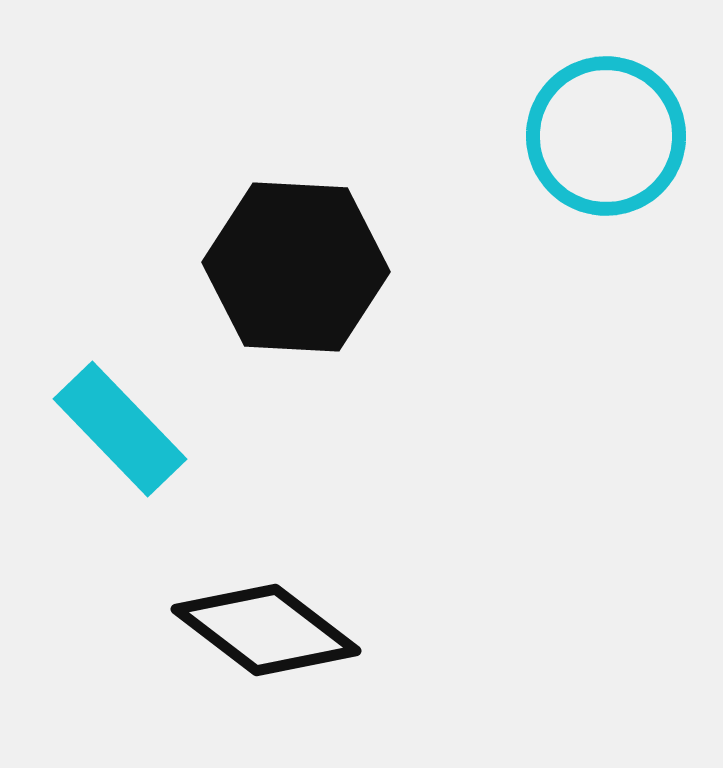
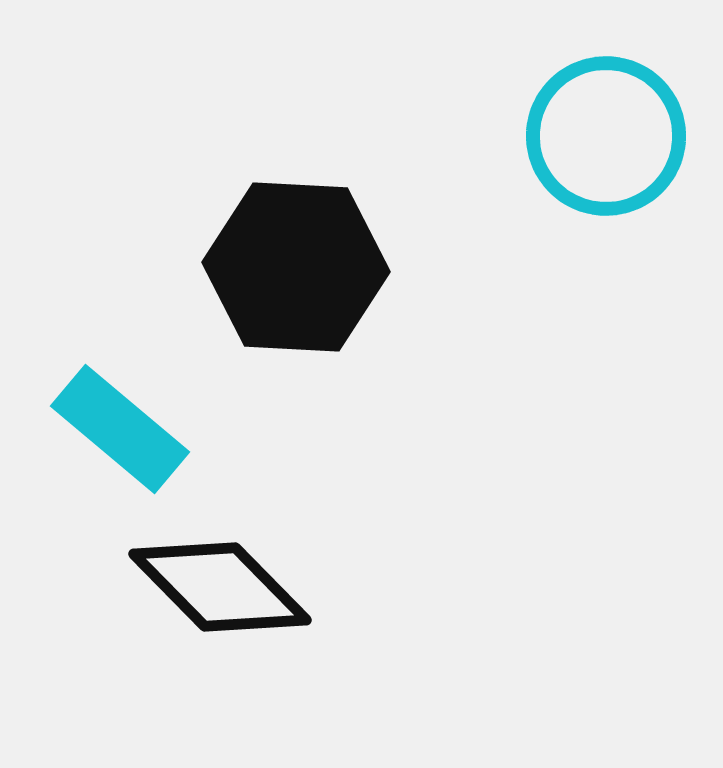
cyan rectangle: rotated 6 degrees counterclockwise
black diamond: moved 46 px left, 43 px up; rotated 8 degrees clockwise
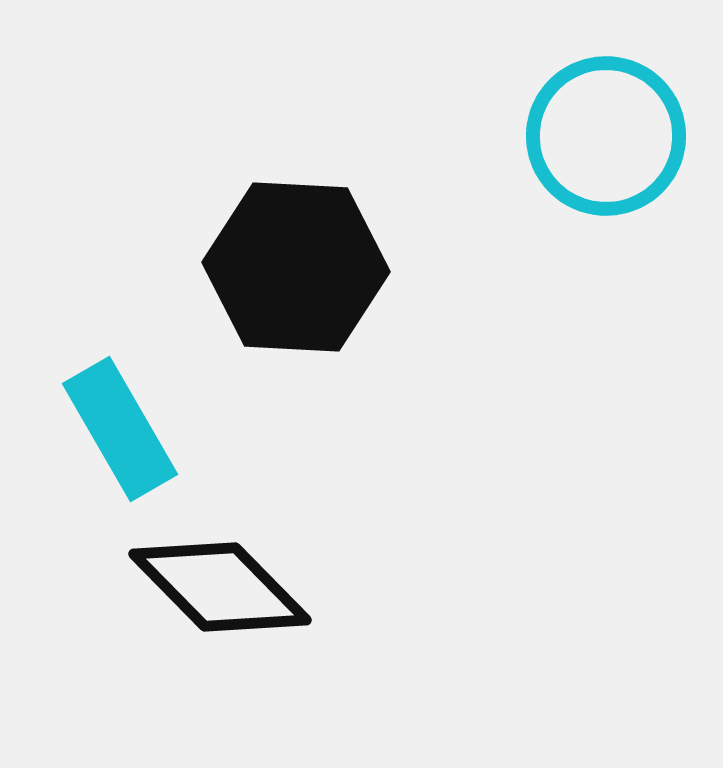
cyan rectangle: rotated 20 degrees clockwise
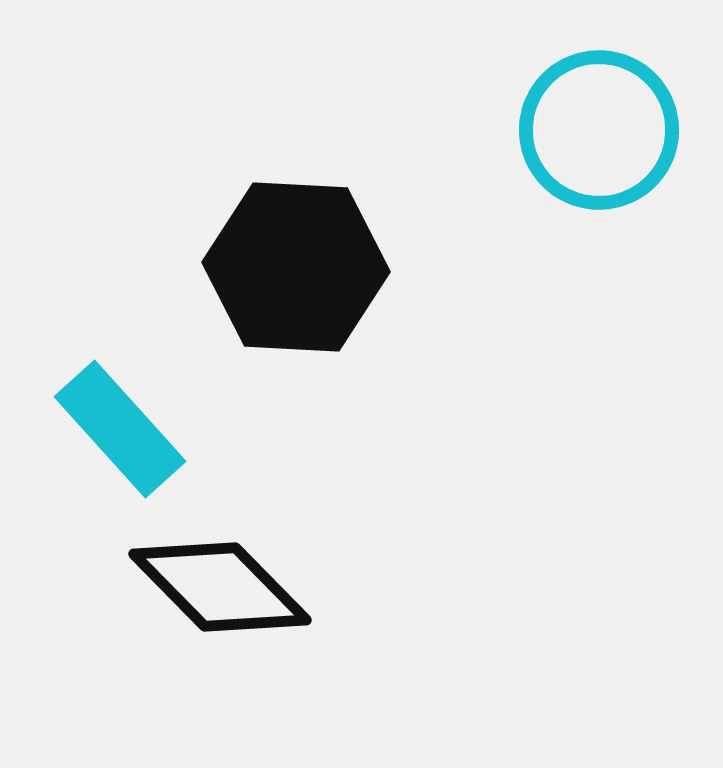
cyan circle: moved 7 px left, 6 px up
cyan rectangle: rotated 12 degrees counterclockwise
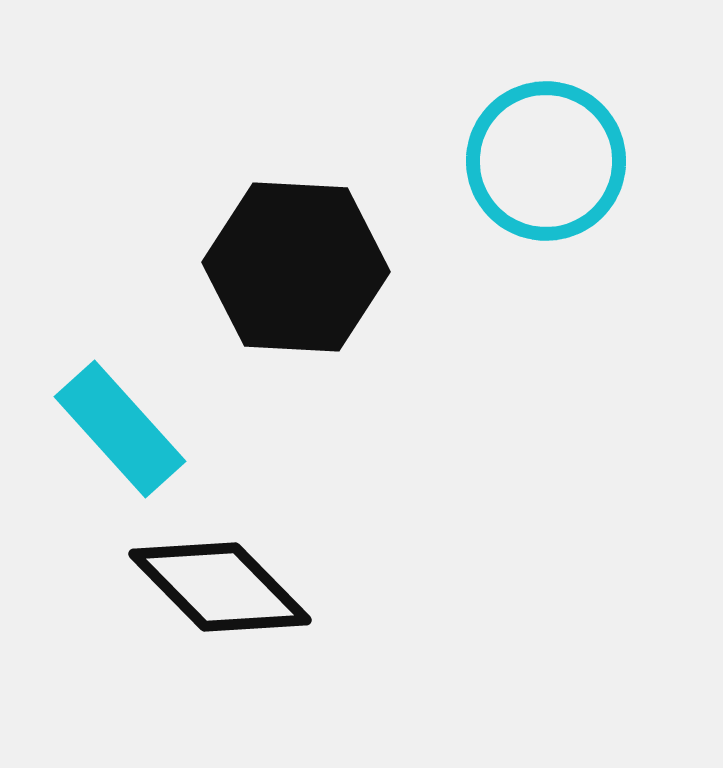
cyan circle: moved 53 px left, 31 px down
